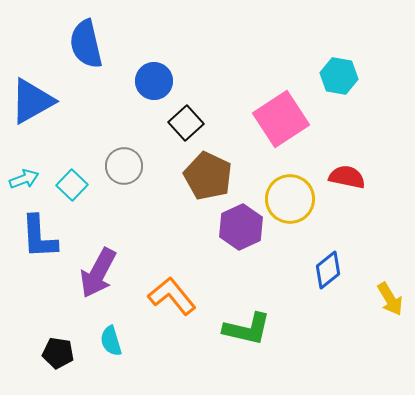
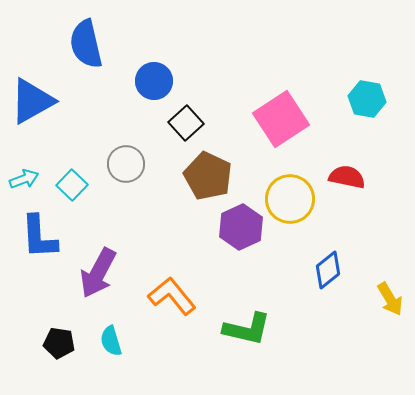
cyan hexagon: moved 28 px right, 23 px down
gray circle: moved 2 px right, 2 px up
black pentagon: moved 1 px right, 10 px up
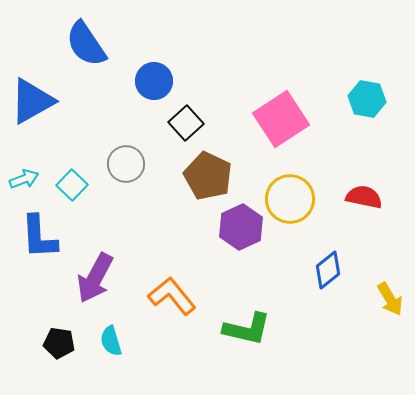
blue semicircle: rotated 21 degrees counterclockwise
red semicircle: moved 17 px right, 20 px down
purple arrow: moved 3 px left, 5 px down
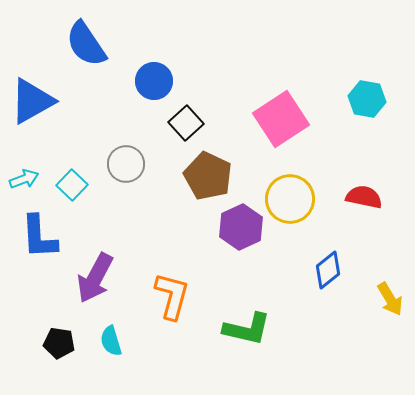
orange L-shape: rotated 54 degrees clockwise
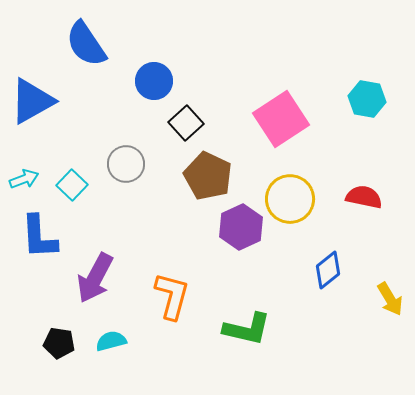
cyan semicircle: rotated 92 degrees clockwise
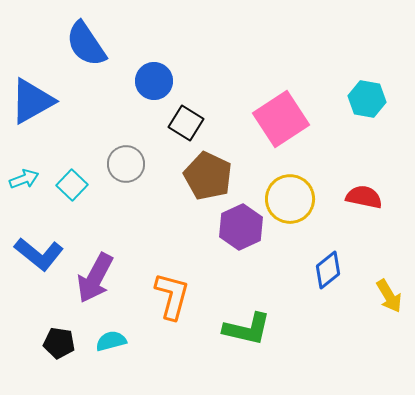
black square: rotated 16 degrees counterclockwise
blue L-shape: moved 17 px down; rotated 48 degrees counterclockwise
yellow arrow: moved 1 px left, 3 px up
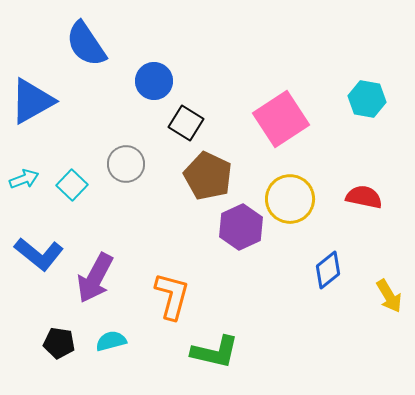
green L-shape: moved 32 px left, 23 px down
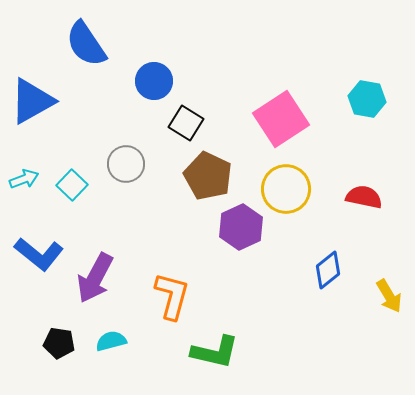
yellow circle: moved 4 px left, 10 px up
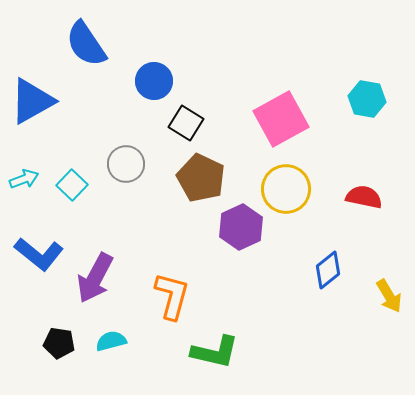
pink square: rotated 4 degrees clockwise
brown pentagon: moved 7 px left, 2 px down
